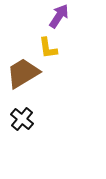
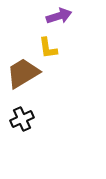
purple arrow: rotated 40 degrees clockwise
black cross: rotated 25 degrees clockwise
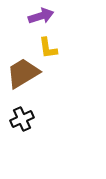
purple arrow: moved 18 px left
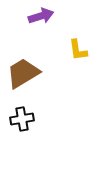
yellow L-shape: moved 30 px right, 2 px down
black cross: rotated 15 degrees clockwise
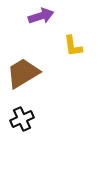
yellow L-shape: moved 5 px left, 4 px up
black cross: rotated 15 degrees counterclockwise
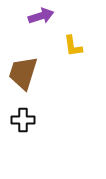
brown trapezoid: rotated 42 degrees counterclockwise
black cross: moved 1 px right, 1 px down; rotated 25 degrees clockwise
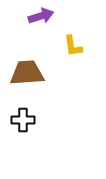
brown trapezoid: moved 4 px right; rotated 69 degrees clockwise
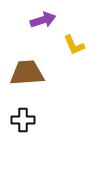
purple arrow: moved 2 px right, 4 px down
yellow L-shape: moved 1 px right, 1 px up; rotated 15 degrees counterclockwise
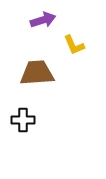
brown trapezoid: moved 10 px right
